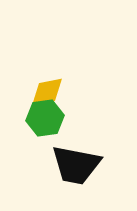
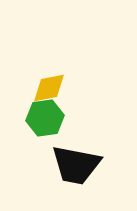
yellow diamond: moved 2 px right, 4 px up
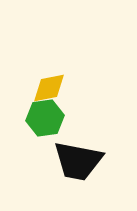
black trapezoid: moved 2 px right, 4 px up
